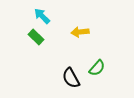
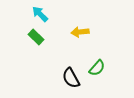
cyan arrow: moved 2 px left, 2 px up
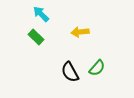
cyan arrow: moved 1 px right
black semicircle: moved 1 px left, 6 px up
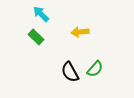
green semicircle: moved 2 px left, 1 px down
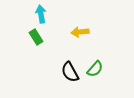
cyan arrow: rotated 36 degrees clockwise
green rectangle: rotated 14 degrees clockwise
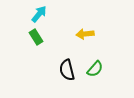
cyan arrow: moved 2 px left; rotated 48 degrees clockwise
yellow arrow: moved 5 px right, 2 px down
black semicircle: moved 3 px left, 2 px up; rotated 15 degrees clockwise
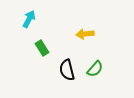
cyan arrow: moved 10 px left, 5 px down; rotated 12 degrees counterclockwise
green rectangle: moved 6 px right, 11 px down
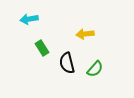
cyan arrow: rotated 126 degrees counterclockwise
black semicircle: moved 7 px up
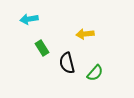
green semicircle: moved 4 px down
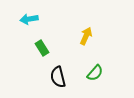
yellow arrow: moved 1 px right, 2 px down; rotated 120 degrees clockwise
black semicircle: moved 9 px left, 14 px down
